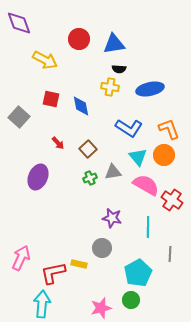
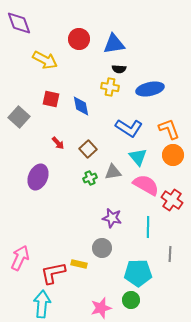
orange circle: moved 9 px right
pink arrow: moved 1 px left
cyan pentagon: rotated 28 degrees clockwise
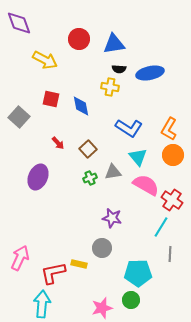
blue ellipse: moved 16 px up
orange L-shape: rotated 130 degrees counterclockwise
cyan line: moved 13 px right; rotated 30 degrees clockwise
pink star: moved 1 px right
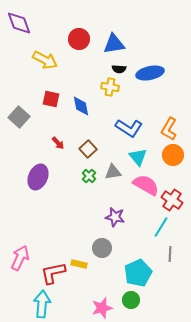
green cross: moved 1 px left, 2 px up; rotated 24 degrees counterclockwise
purple star: moved 3 px right, 1 px up
cyan pentagon: rotated 24 degrees counterclockwise
